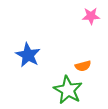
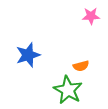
blue star: rotated 25 degrees clockwise
orange semicircle: moved 2 px left
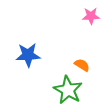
blue star: rotated 15 degrees clockwise
orange semicircle: moved 1 px right, 1 px up; rotated 133 degrees counterclockwise
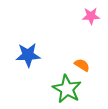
green star: moved 1 px left, 1 px up
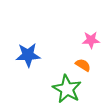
pink star: moved 24 px down
orange semicircle: moved 1 px right
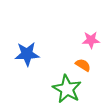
blue star: moved 1 px left, 1 px up
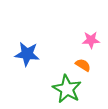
blue star: rotated 10 degrees clockwise
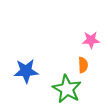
blue star: moved 1 px left, 17 px down; rotated 10 degrees counterclockwise
orange semicircle: rotated 56 degrees clockwise
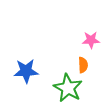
green star: moved 1 px right, 1 px up
